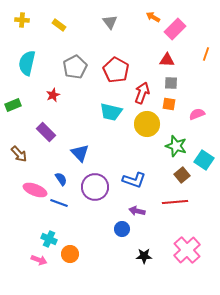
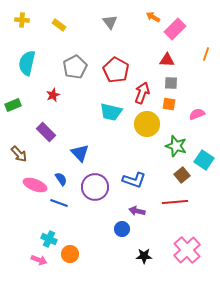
pink ellipse: moved 5 px up
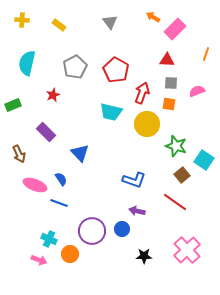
pink semicircle: moved 23 px up
brown arrow: rotated 18 degrees clockwise
purple circle: moved 3 px left, 44 px down
red line: rotated 40 degrees clockwise
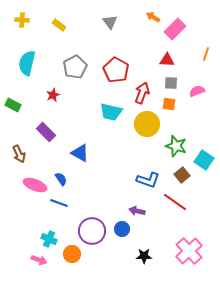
green rectangle: rotated 49 degrees clockwise
blue triangle: rotated 18 degrees counterclockwise
blue L-shape: moved 14 px right
pink cross: moved 2 px right, 1 px down
orange circle: moved 2 px right
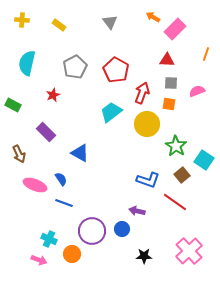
cyan trapezoid: rotated 130 degrees clockwise
green star: rotated 15 degrees clockwise
blue line: moved 5 px right
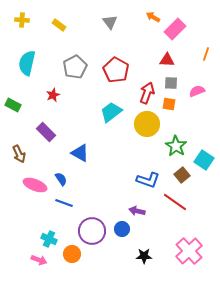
red arrow: moved 5 px right
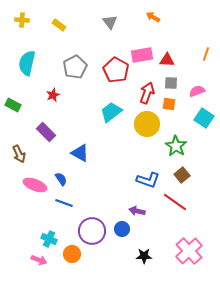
pink rectangle: moved 33 px left, 26 px down; rotated 35 degrees clockwise
cyan square: moved 42 px up
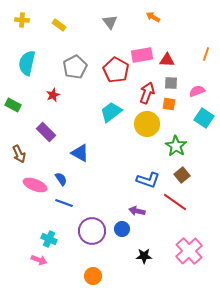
orange circle: moved 21 px right, 22 px down
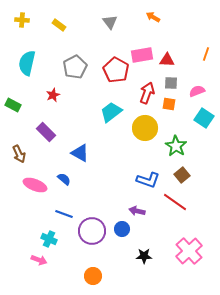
yellow circle: moved 2 px left, 4 px down
blue semicircle: moved 3 px right; rotated 16 degrees counterclockwise
blue line: moved 11 px down
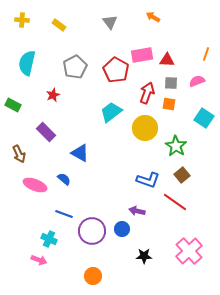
pink semicircle: moved 10 px up
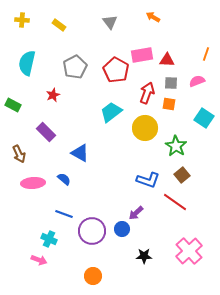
pink ellipse: moved 2 px left, 2 px up; rotated 25 degrees counterclockwise
purple arrow: moved 1 px left, 2 px down; rotated 56 degrees counterclockwise
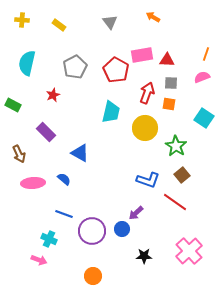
pink semicircle: moved 5 px right, 4 px up
cyan trapezoid: rotated 140 degrees clockwise
